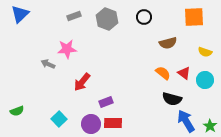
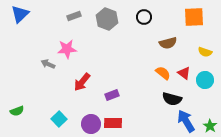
purple rectangle: moved 6 px right, 7 px up
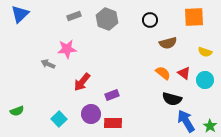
black circle: moved 6 px right, 3 px down
purple circle: moved 10 px up
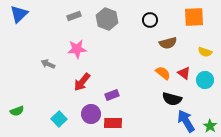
blue triangle: moved 1 px left
pink star: moved 10 px right
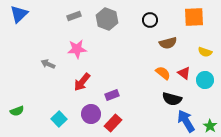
red rectangle: rotated 48 degrees counterclockwise
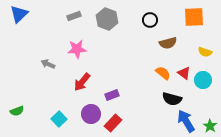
cyan circle: moved 2 px left
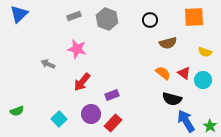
pink star: rotated 18 degrees clockwise
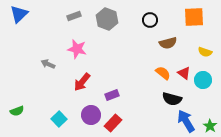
purple circle: moved 1 px down
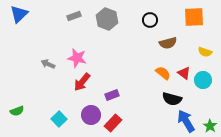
pink star: moved 9 px down
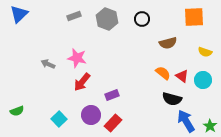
black circle: moved 8 px left, 1 px up
red triangle: moved 2 px left, 3 px down
